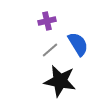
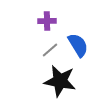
purple cross: rotated 12 degrees clockwise
blue semicircle: moved 1 px down
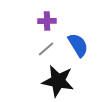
gray line: moved 4 px left, 1 px up
black star: moved 2 px left
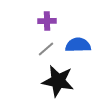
blue semicircle: rotated 60 degrees counterclockwise
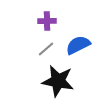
blue semicircle: rotated 25 degrees counterclockwise
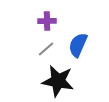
blue semicircle: rotated 40 degrees counterclockwise
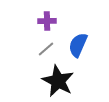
black star: rotated 16 degrees clockwise
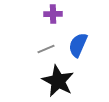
purple cross: moved 6 px right, 7 px up
gray line: rotated 18 degrees clockwise
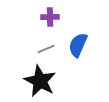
purple cross: moved 3 px left, 3 px down
black star: moved 18 px left
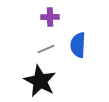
blue semicircle: rotated 20 degrees counterclockwise
